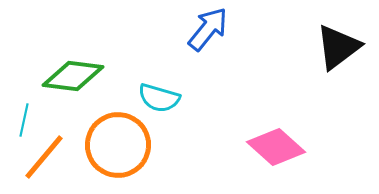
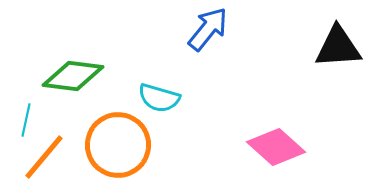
black triangle: rotated 33 degrees clockwise
cyan line: moved 2 px right
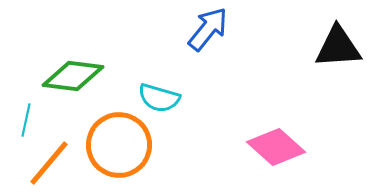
orange circle: moved 1 px right
orange line: moved 5 px right, 6 px down
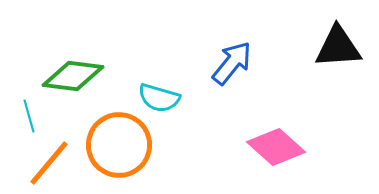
blue arrow: moved 24 px right, 34 px down
cyan line: moved 3 px right, 4 px up; rotated 28 degrees counterclockwise
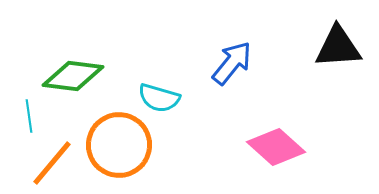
cyan line: rotated 8 degrees clockwise
orange line: moved 3 px right
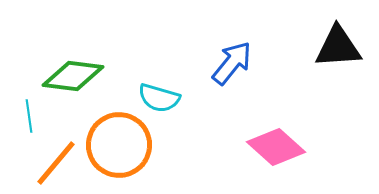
orange line: moved 4 px right
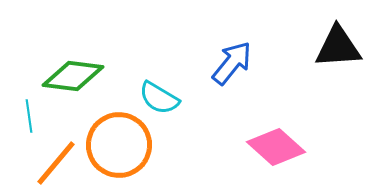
cyan semicircle: rotated 15 degrees clockwise
